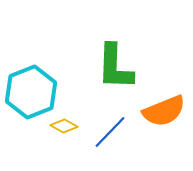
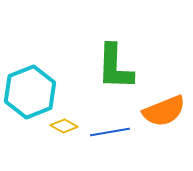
cyan hexagon: moved 1 px left
blue line: rotated 36 degrees clockwise
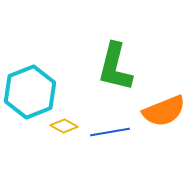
green L-shape: rotated 12 degrees clockwise
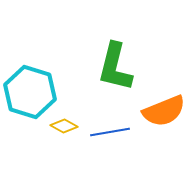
cyan hexagon: rotated 21 degrees counterclockwise
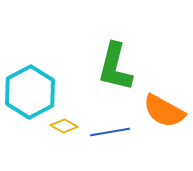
cyan hexagon: rotated 15 degrees clockwise
orange semicircle: rotated 51 degrees clockwise
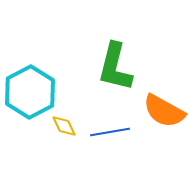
yellow diamond: rotated 36 degrees clockwise
